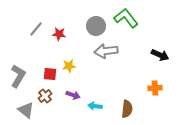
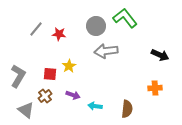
green L-shape: moved 1 px left
yellow star: rotated 24 degrees counterclockwise
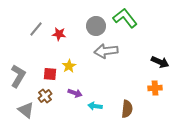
black arrow: moved 7 px down
purple arrow: moved 2 px right, 2 px up
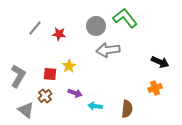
gray line: moved 1 px left, 1 px up
gray arrow: moved 2 px right, 1 px up
orange cross: rotated 16 degrees counterclockwise
